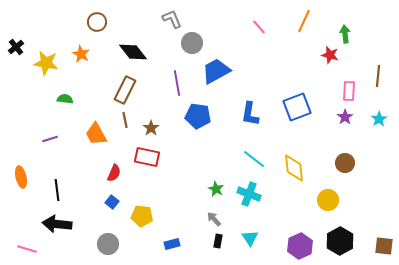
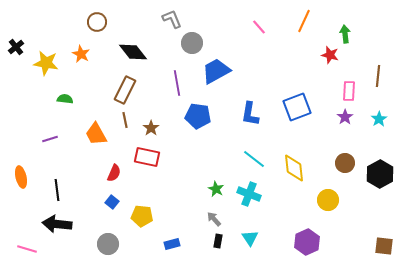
black hexagon at (340, 241): moved 40 px right, 67 px up
purple hexagon at (300, 246): moved 7 px right, 4 px up
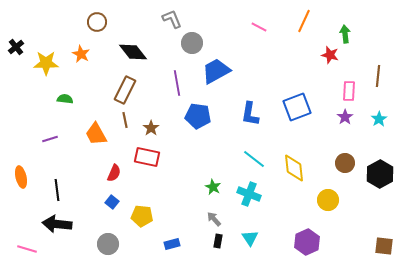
pink line at (259, 27): rotated 21 degrees counterclockwise
yellow star at (46, 63): rotated 10 degrees counterclockwise
green star at (216, 189): moved 3 px left, 2 px up
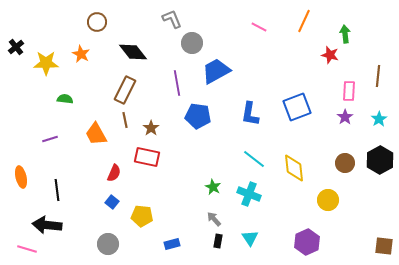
black hexagon at (380, 174): moved 14 px up
black arrow at (57, 224): moved 10 px left, 1 px down
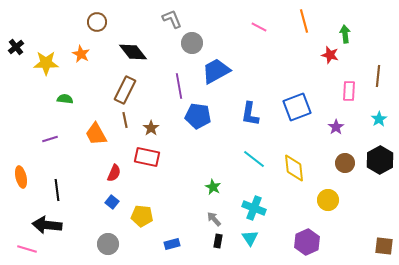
orange line at (304, 21): rotated 40 degrees counterclockwise
purple line at (177, 83): moved 2 px right, 3 px down
purple star at (345, 117): moved 9 px left, 10 px down
cyan cross at (249, 194): moved 5 px right, 14 px down
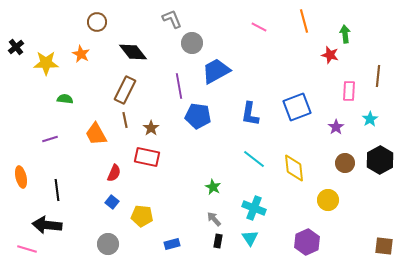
cyan star at (379, 119): moved 9 px left
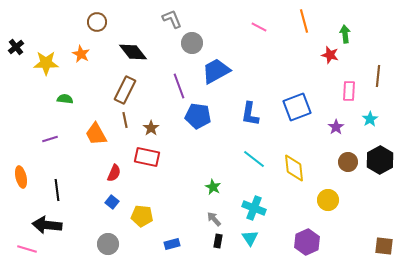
purple line at (179, 86): rotated 10 degrees counterclockwise
brown circle at (345, 163): moved 3 px right, 1 px up
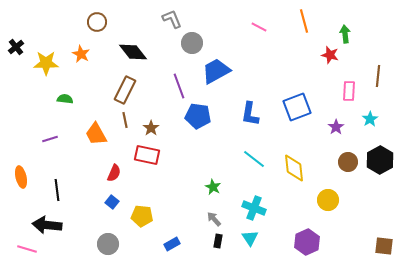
red rectangle at (147, 157): moved 2 px up
blue rectangle at (172, 244): rotated 14 degrees counterclockwise
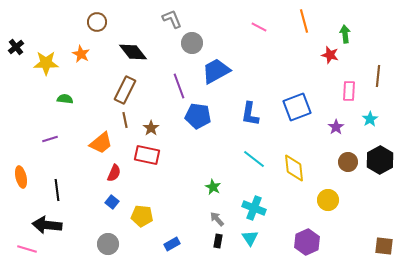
orange trapezoid at (96, 134): moved 5 px right, 9 px down; rotated 100 degrees counterclockwise
gray arrow at (214, 219): moved 3 px right
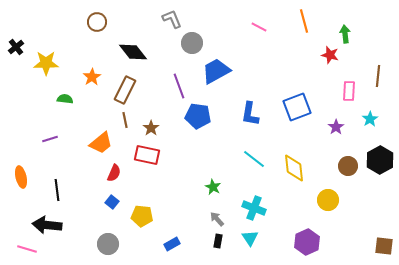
orange star at (81, 54): moved 11 px right, 23 px down; rotated 12 degrees clockwise
brown circle at (348, 162): moved 4 px down
